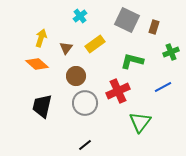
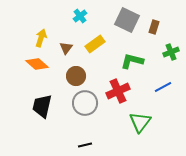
black line: rotated 24 degrees clockwise
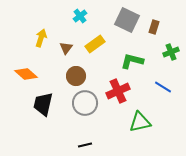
orange diamond: moved 11 px left, 10 px down
blue line: rotated 60 degrees clockwise
black trapezoid: moved 1 px right, 2 px up
green triangle: rotated 40 degrees clockwise
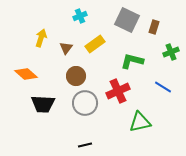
cyan cross: rotated 16 degrees clockwise
black trapezoid: rotated 100 degrees counterclockwise
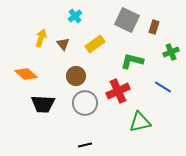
cyan cross: moved 5 px left; rotated 16 degrees counterclockwise
brown triangle: moved 3 px left, 4 px up; rotated 16 degrees counterclockwise
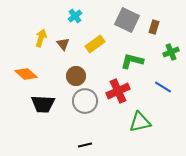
gray circle: moved 2 px up
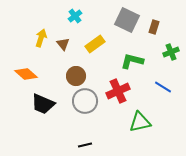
black trapezoid: rotated 20 degrees clockwise
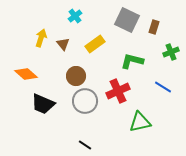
black line: rotated 48 degrees clockwise
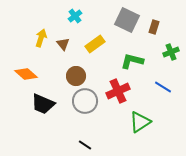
green triangle: rotated 20 degrees counterclockwise
